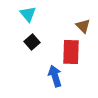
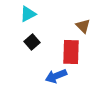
cyan triangle: rotated 42 degrees clockwise
blue arrow: moved 1 px right; rotated 95 degrees counterclockwise
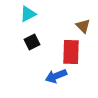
black square: rotated 14 degrees clockwise
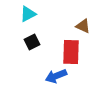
brown triangle: rotated 21 degrees counterclockwise
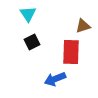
cyan triangle: rotated 36 degrees counterclockwise
brown triangle: rotated 42 degrees counterclockwise
blue arrow: moved 1 px left, 3 px down
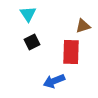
blue arrow: moved 1 px left, 2 px down
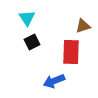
cyan triangle: moved 1 px left, 4 px down
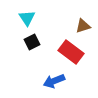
red rectangle: rotated 55 degrees counterclockwise
